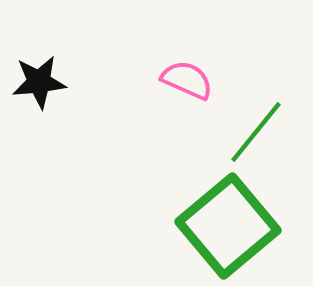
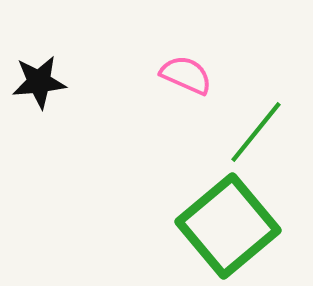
pink semicircle: moved 1 px left, 5 px up
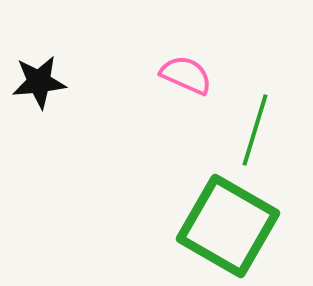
green line: moved 1 px left, 2 px up; rotated 22 degrees counterclockwise
green square: rotated 20 degrees counterclockwise
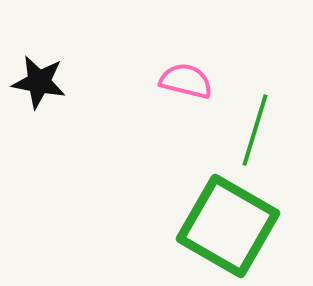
pink semicircle: moved 6 px down; rotated 10 degrees counterclockwise
black star: rotated 16 degrees clockwise
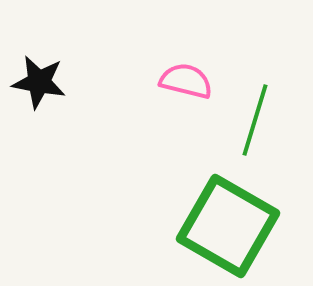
green line: moved 10 px up
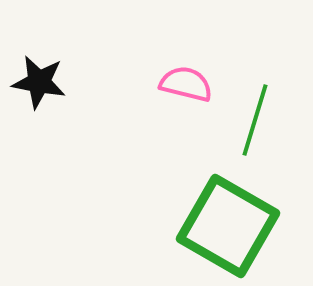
pink semicircle: moved 3 px down
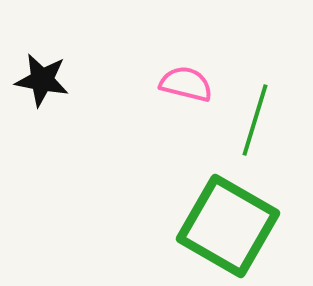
black star: moved 3 px right, 2 px up
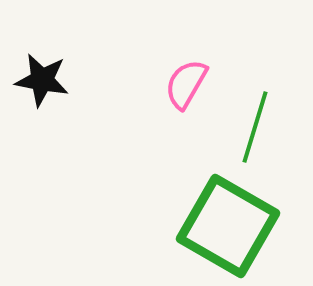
pink semicircle: rotated 74 degrees counterclockwise
green line: moved 7 px down
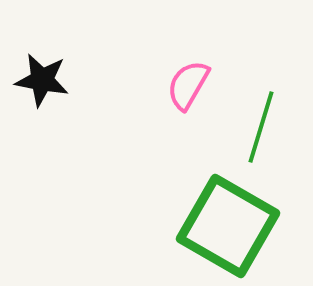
pink semicircle: moved 2 px right, 1 px down
green line: moved 6 px right
